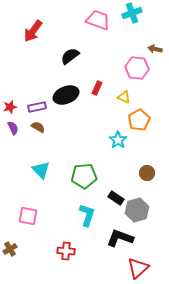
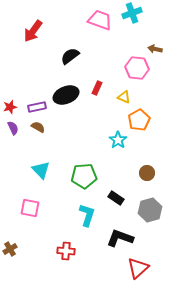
pink trapezoid: moved 2 px right
gray hexagon: moved 13 px right
pink square: moved 2 px right, 8 px up
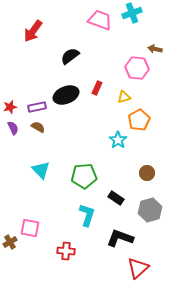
yellow triangle: rotated 40 degrees counterclockwise
pink square: moved 20 px down
brown cross: moved 7 px up
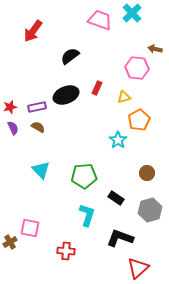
cyan cross: rotated 24 degrees counterclockwise
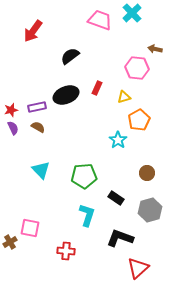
red star: moved 1 px right, 3 px down
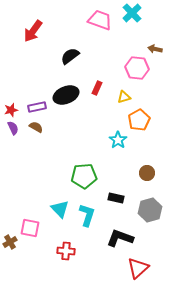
brown semicircle: moved 2 px left
cyan triangle: moved 19 px right, 39 px down
black rectangle: rotated 21 degrees counterclockwise
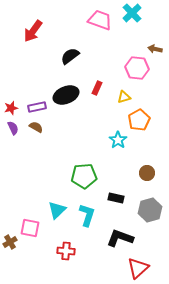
red star: moved 2 px up
cyan triangle: moved 3 px left, 1 px down; rotated 30 degrees clockwise
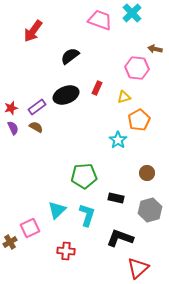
purple rectangle: rotated 24 degrees counterclockwise
pink square: rotated 36 degrees counterclockwise
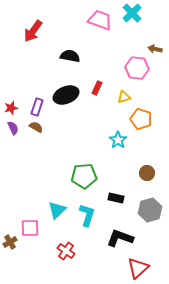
black semicircle: rotated 48 degrees clockwise
purple rectangle: rotated 36 degrees counterclockwise
orange pentagon: moved 2 px right, 1 px up; rotated 25 degrees counterclockwise
pink square: rotated 24 degrees clockwise
red cross: rotated 30 degrees clockwise
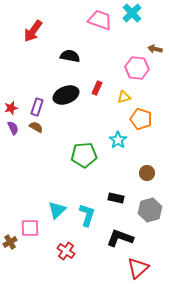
green pentagon: moved 21 px up
